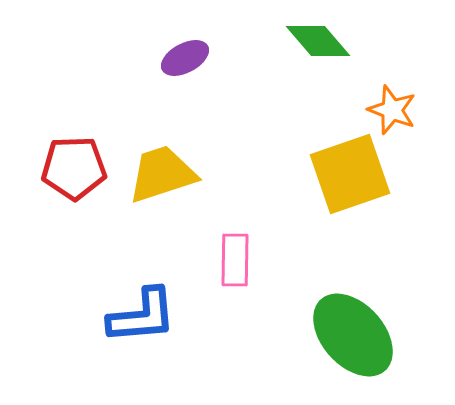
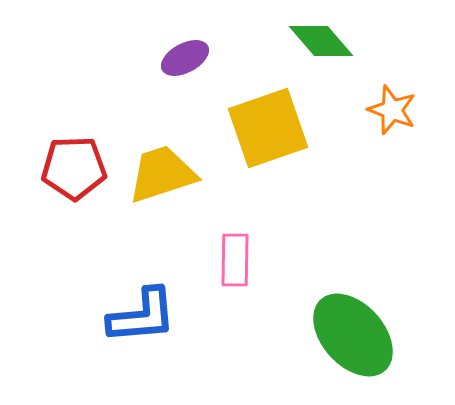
green diamond: moved 3 px right
yellow square: moved 82 px left, 46 px up
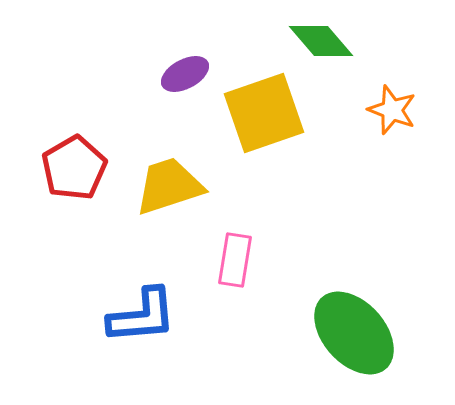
purple ellipse: moved 16 px down
yellow square: moved 4 px left, 15 px up
red pentagon: rotated 28 degrees counterclockwise
yellow trapezoid: moved 7 px right, 12 px down
pink rectangle: rotated 8 degrees clockwise
green ellipse: moved 1 px right, 2 px up
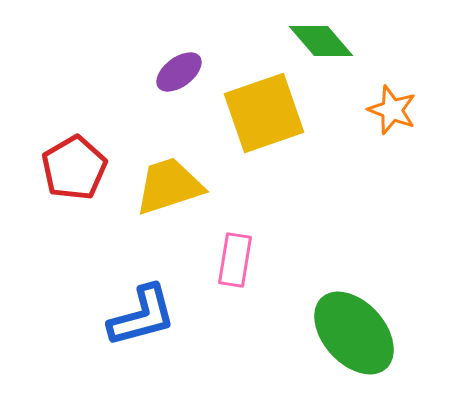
purple ellipse: moved 6 px left, 2 px up; rotated 9 degrees counterclockwise
blue L-shape: rotated 10 degrees counterclockwise
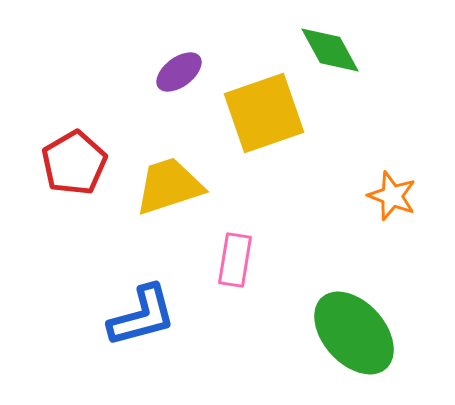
green diamond: moved 9 px right, 9 px down; rotated 12 degrees clockwise
orange star: moved 86 px down
red pentagon: moved 5 px up
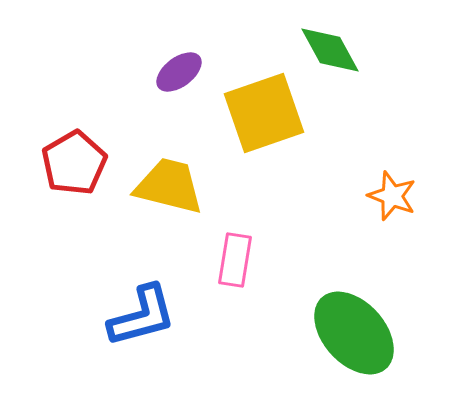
yellow trapezoid: rotated 32 degrees clockwise
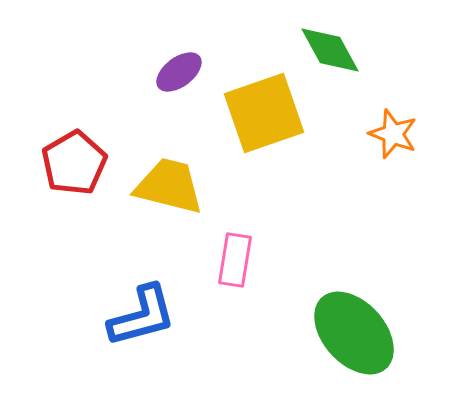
orange star: moved 1 px right, 62 px up
